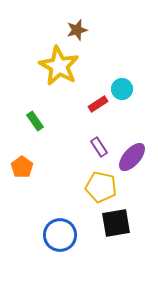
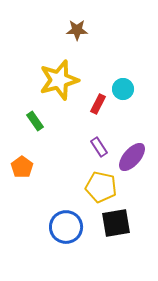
brown star: rotated 15 degrees clockwise
yellow star: moved 14 px down; rotated 27 degrees clockwise
cyan circle: moved 1 px right
red rectangle: rotated 30 degrees counterclockwise
blue circle: moved 6 px right, 8 px up
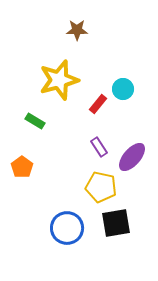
red rectangle: rotated 12 degrees clockwise
green rectangle: rotated 24 degrees counterclockwise
blue circle: moved 1 px right, 1 px down
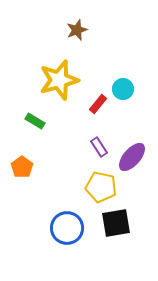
brown star: rotated 20 degrees counterclockwise
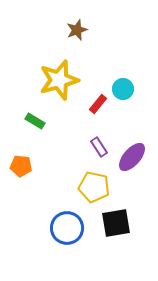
orange pentagon: moved 1 px left, 1 px up; rotated 30 degrees counterclockwise
yellow pentagon: moved 7 px left
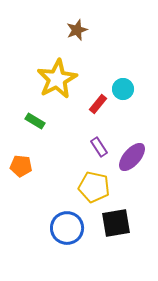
yellow star: moved 2 px left, 1 px up; rotated 12 degrees counterclockwise
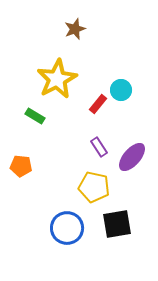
brown star: moved 2 px left, 1 px up
cyan circle: moved 2 px left, 1 px down
green rectangle: moved 5 px up
black square: moved 1 px right, 1 px down
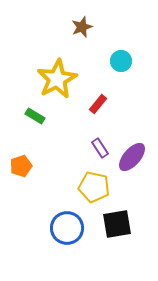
brown star: moved 7 px right, 2 px up
cyan circle: moved 29 px up
purple rectangle: moved 1 px right, 1 px down
orange pentagon: rotated 25 degrees counterclockwise
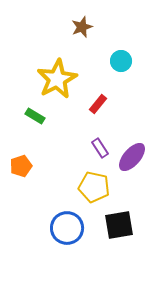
black square: moved 2 px right, 1 px down
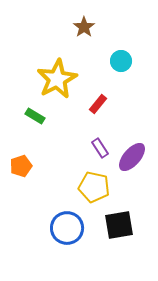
brown star: moved 2 px right; rotated 15 degrees counterclockwise
